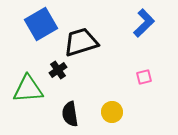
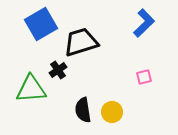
green triangle: moved 3 px right
black semicircle: moved 13 px right, 4 px up
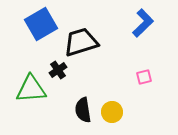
blue L-shape: moved 1 px left
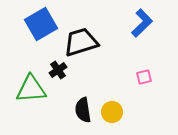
blue L-shape: moved 1 px left
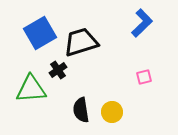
blue square: moved 1 px left, 9 px down
black semicircle: moved 2 px left
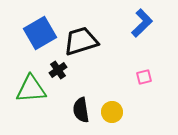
black trapezoid: moved 1 px up
